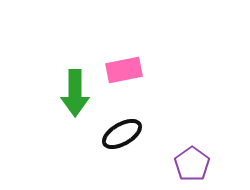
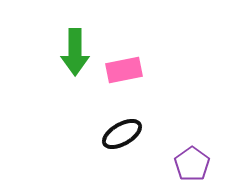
green arrow: moved 41 px up
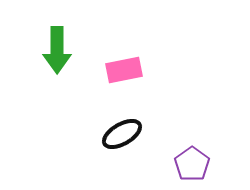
green arrow: moved 18 px left, 2 px up
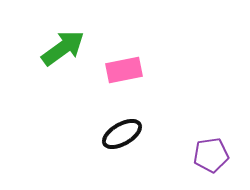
green arrow: moved 6 px right, 2 px up; rotated 126 degrees counterclockwise
purple pentagon: moved 19 px right, 9 px up; rotated 28 degrees clockwise
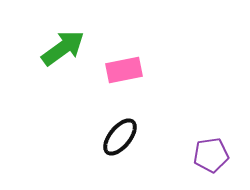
black ellipse: moved 2 px left, 3 px down; rotated 21 degrees counterclockwise
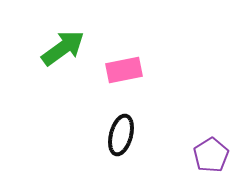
black ellipse: moved 1 px right, 2 px up; rotated 24 degrees counterclockwise
purple pentagon: rotated 24 degrees counterclockwise
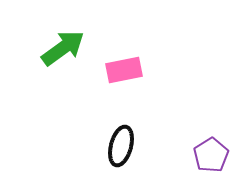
black ellipse: moved 11 px down
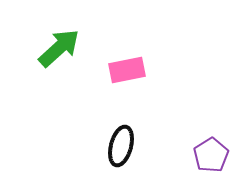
green arrow: moved 4 px left; rotated 6 degrees counterclockwise
pink rectangle: moved 3 px right
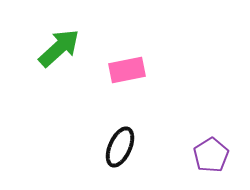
black ellipse: moved 1 px left, 1 px down; rotated 9 degrees clockwise
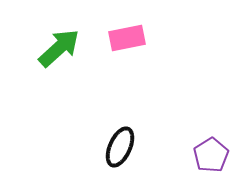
pink rectangle: moved 32 px up
